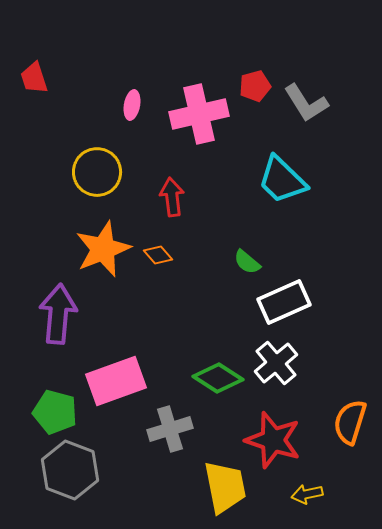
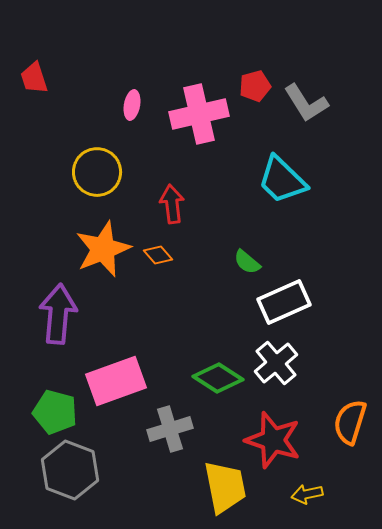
red arrow: moved 7 px down
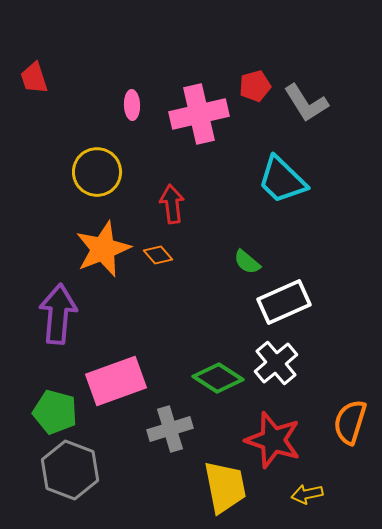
pink ellipse: rotated 12 degrees counterclockwise
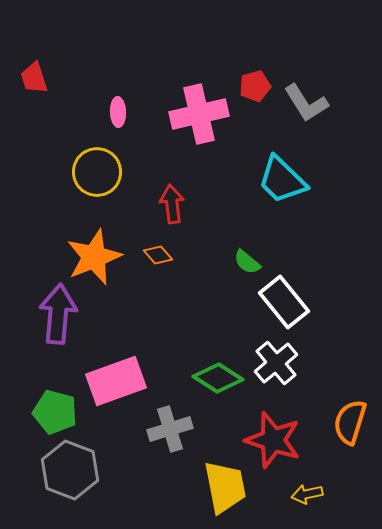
pink ellipse: moved 14 px left, 7 px down
orange star: moved 9 px left, 8 px down
white rectangle: rotated 75 degrees clockwise
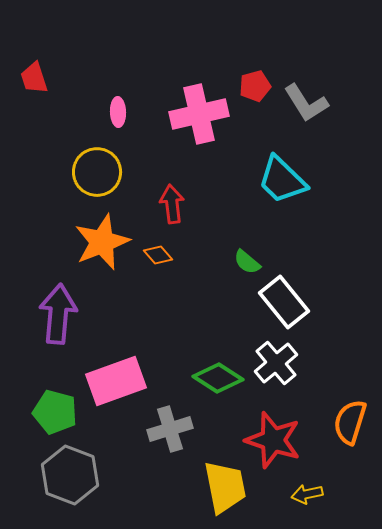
orange star: moved 8 px right, 15 px up
gray hexagon: moved 5 px down
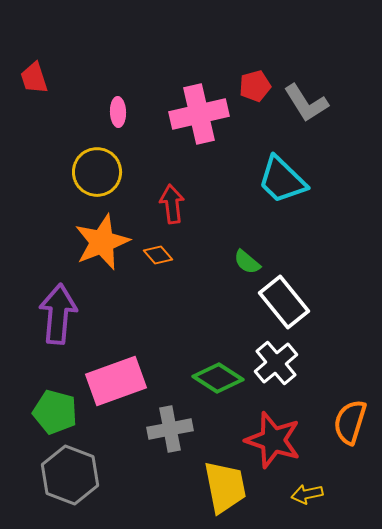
gray cross: rotated 6 degrees clockwise
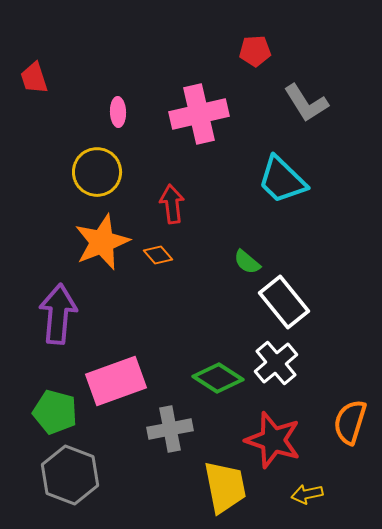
red pentagon: moved 35 px up; rotated 12 degrees clockwise
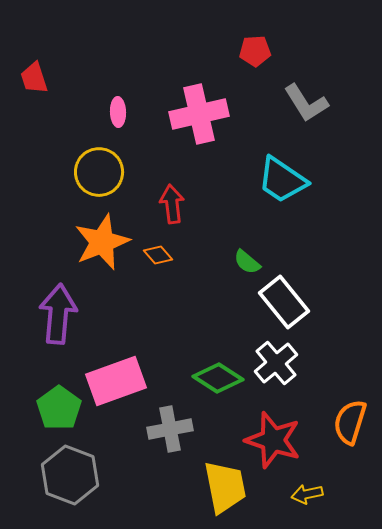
yellow circle: moved 2 px right
cyan trapezoid: rotated 10 degrees counterclockwise
green pentagon: moved 4 px right, 4 px up; rotated 21 degrees clockwise
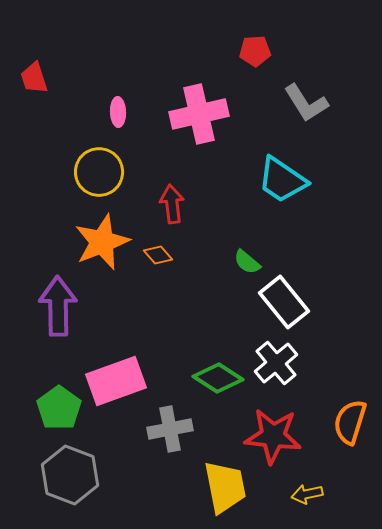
purple arrow: moved 8 px up; rotated 6 degrees counterclockwise
red star: moved 4 px up; rotated 12 degrees counterclockwise
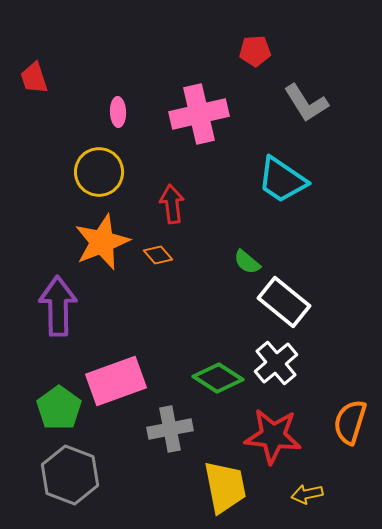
white rectangle: rotated 12 degrees counterclockwise
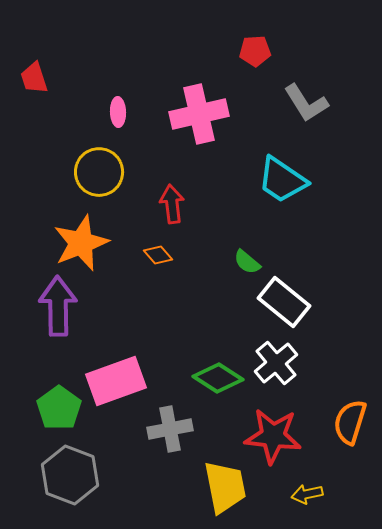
orange star: moved 21 px left, 1 px down
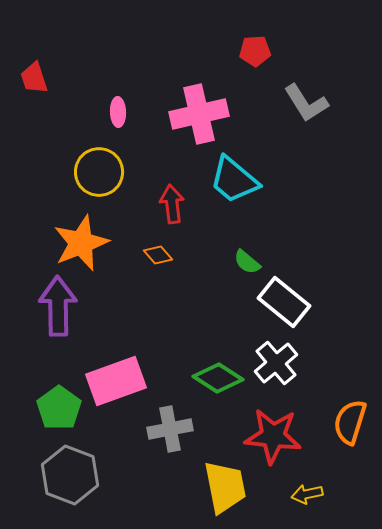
cyan trapezoid: moved 48 px left; rotated 6 degrees clockwise
